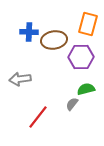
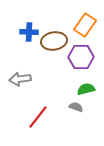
orange rectangle: moved 3 px left, 1 px down; rotated 20 degrees clockwise
brown ellipse: moved 1 px down
gray semicircle: moved 4 px right, 3 px down; rotated 72 degrees clockwise
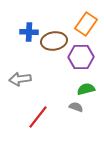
orange rectangle: moved 1 px right, 1 px up
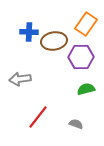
gray semicircle: moved 17 px down
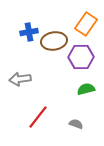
blue cross: rotated 12 degrees counterclockwise
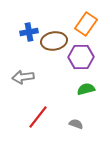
gray arrow: moved 3 px right, 2 px up
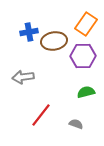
purple hexagon: moved 2 px right, 1 px up
green semicircle: moved 3 px down
red line: moved 3 px right, 2 px up
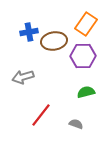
gray arrow: rotated 10 degrees counterclockwise
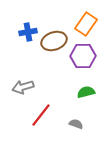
blue cross: moved 1 px left
brown ellipse: rotated 10 degrees counterclockwise
gray arrow: moved 10 px down
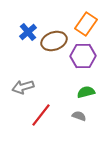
blue cross: rotated 30 degrees counterclockwise
gray semicircle: moved 3 px right, 8 px up
